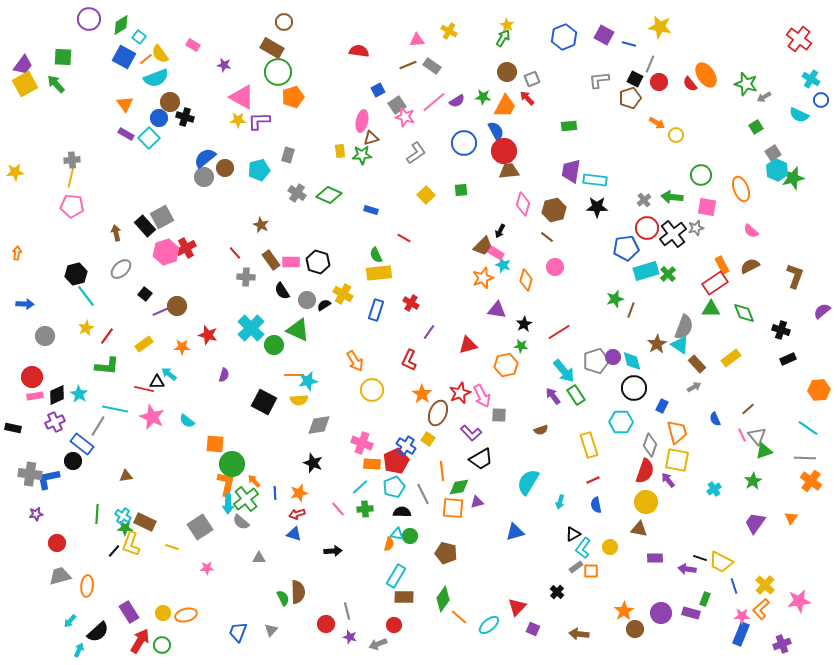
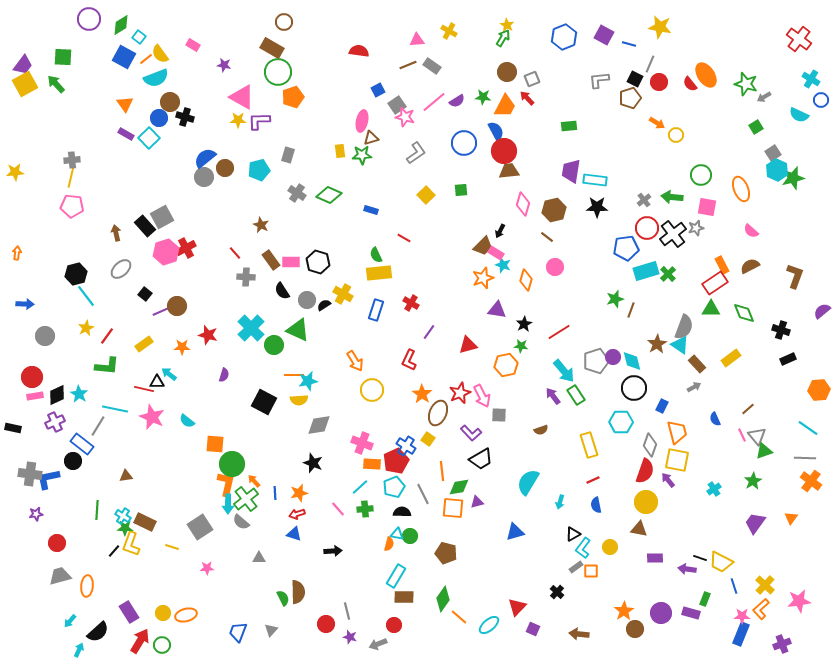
green line at (97, 514): moved 4 px up
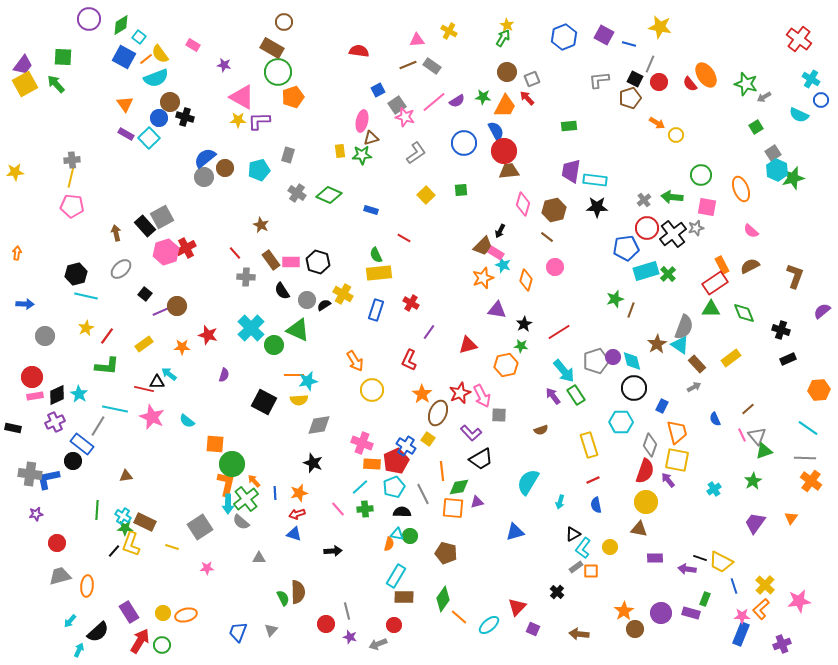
cyan line at (86, 296): rotated 40 degrees counterclockwise
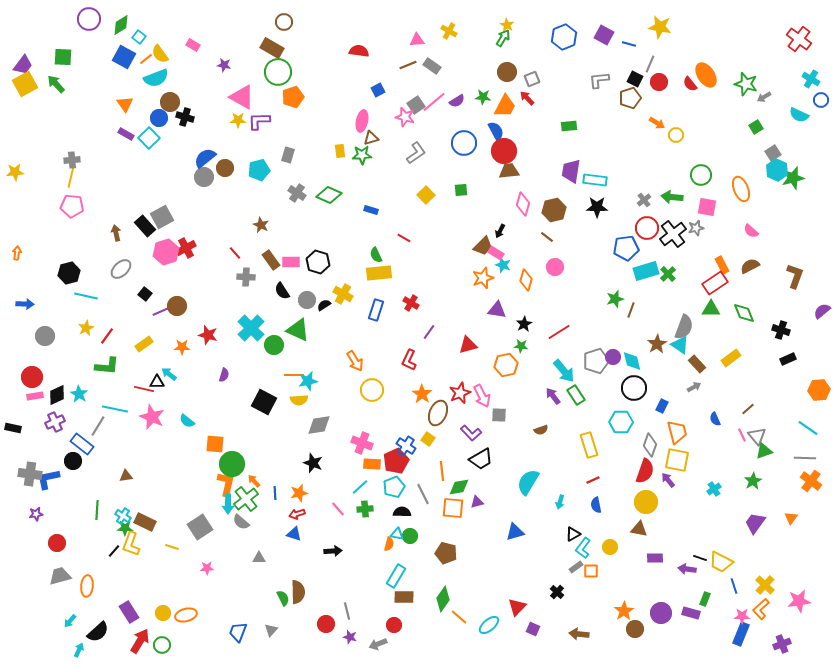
gray square at (397, 105): moved 19 px right
black hexagon at (76, 274): moved 7 px left, 1 px up
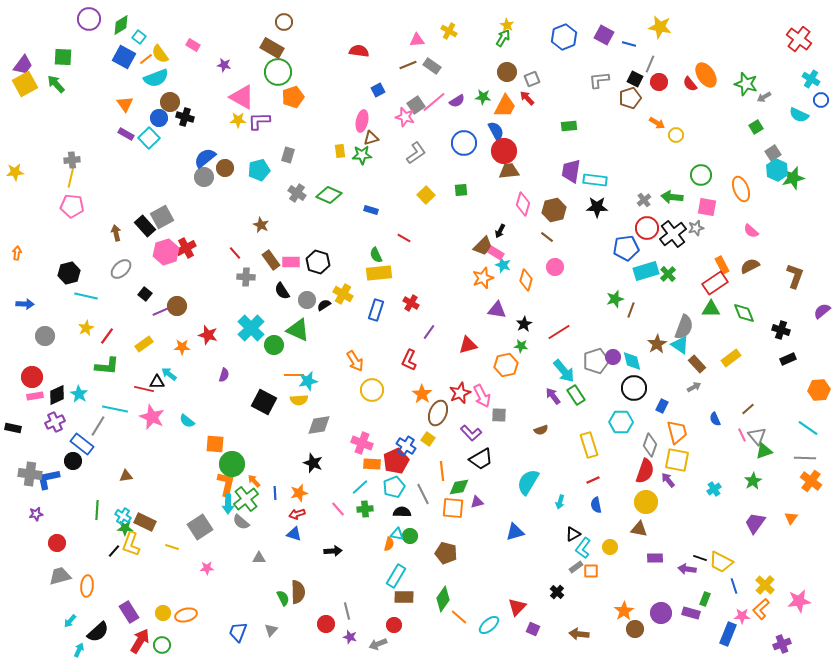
blue rectangle at (741, 634): moved 13 px left
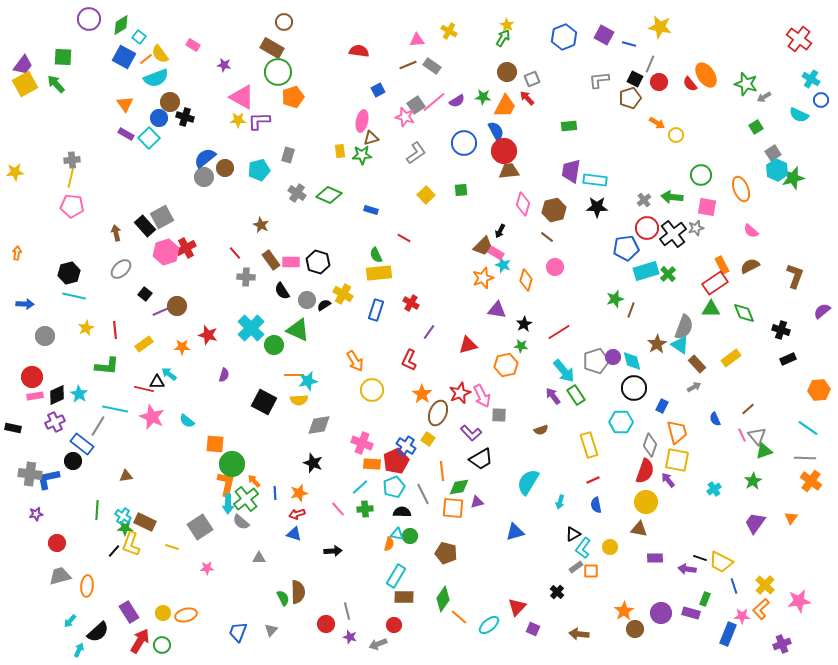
cyan line at (86, 296): moved 12 px left
red line at (107, 336): moved 8 px right, 6 px up; rotated 42 degrees counterclockwise
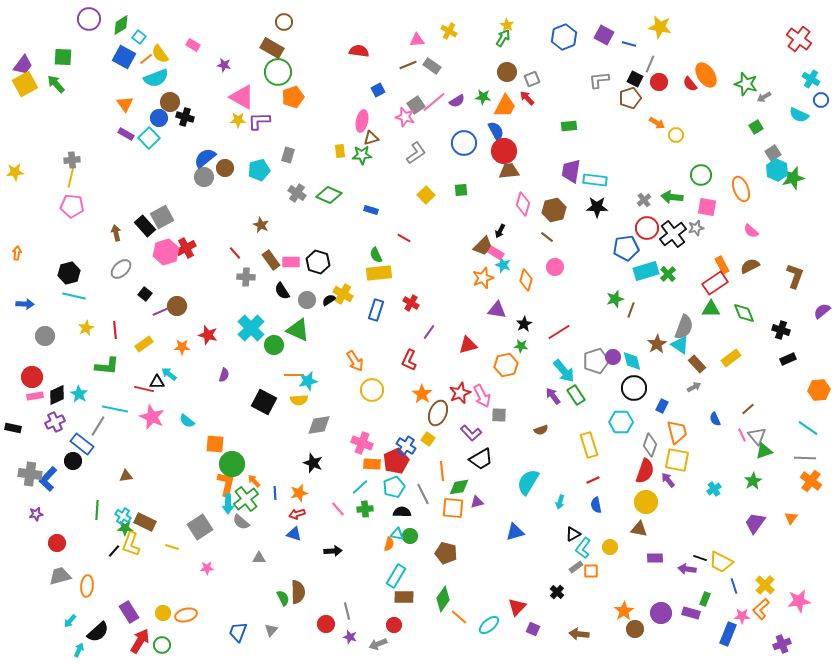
black semicircle at (324, 305): moved 5 px right, 5 px up
blue L-shape at (48, 479): rotated 35 degrees counterclockwise
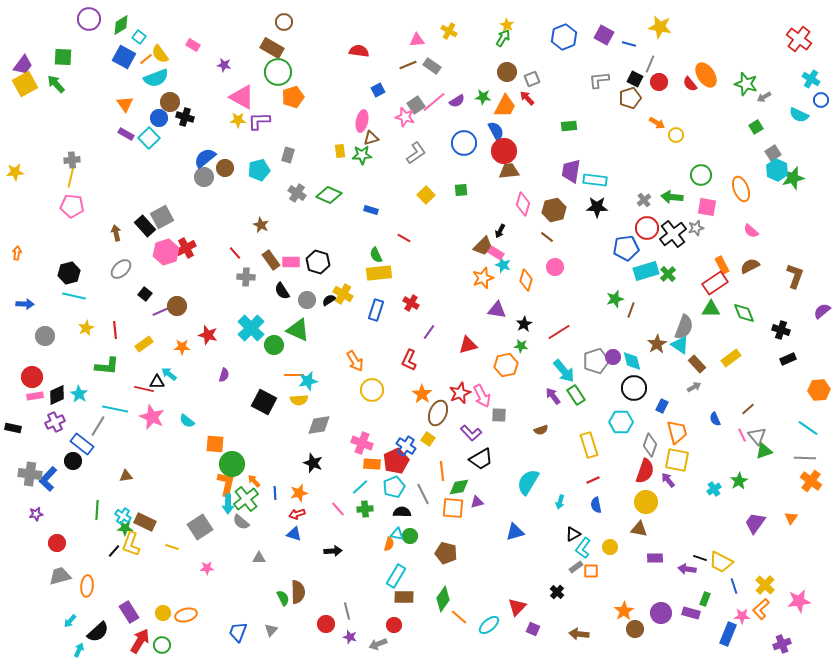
green star at (753, 481): moved 14 px left
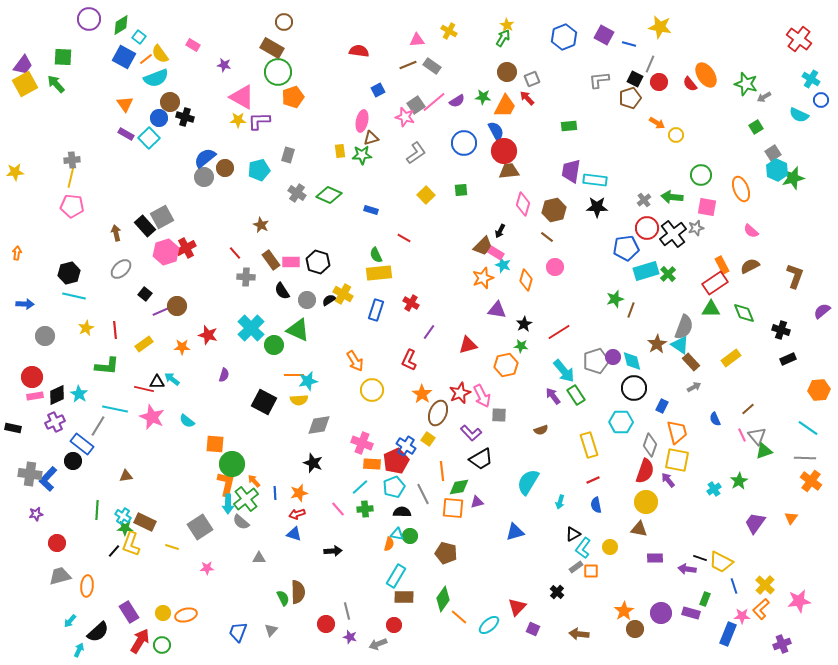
brown rectangle at (697, 364): moved 6 px left, 2 px up
cyan arrow at (169, 374): moved 3 px right, 5 px down
